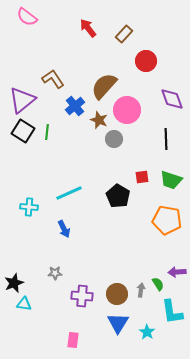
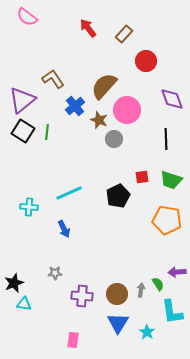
black pentagon: rotated 15 degrees clockwise
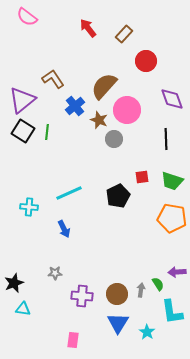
green trapezoid: moved 1 px right, 1 px down
orange pentagon: moved 5 px right, 2 px up
cyan triangle: moved 1 px left, 5 px down
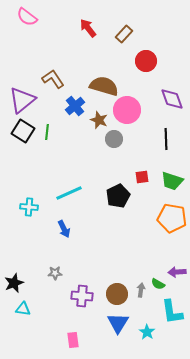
brown semicircle: rotated 64 degrees clockwise
green semicircle: rotated 152 degrees clockwise
pink rectangle: rotated 14 degrees counterclockwise
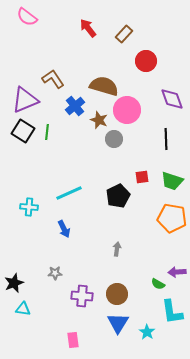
purple triangle: moved 3 px right; rotated 16 degrees clockwise
gray arrow: moved 24 px left, 41 px up
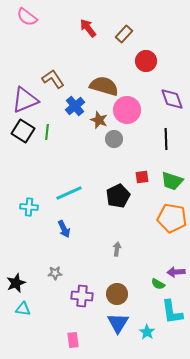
purple arrow: moved 1 px left
black star: moved 2 px right
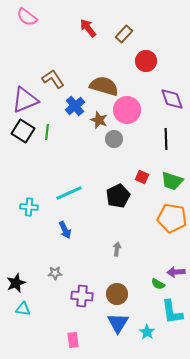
red square: rotated 32 degrees clockwise
blue arrow: moved 1 px right, 1 px down
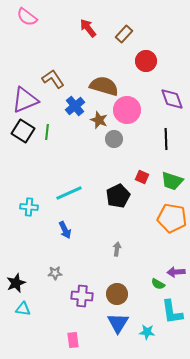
cyan star: rotated 28 degrees counterclockwise
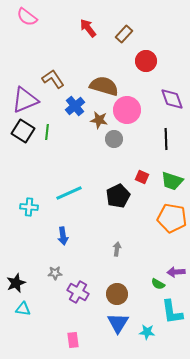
brown star: rotated 12 degrees counterclockwise
blue arrow: moved 2 px left, 6 px down; rotated 18 degrees clockwise
purple cross: moved 4 px left, 4 px up; rotated 25 degrees clockwise
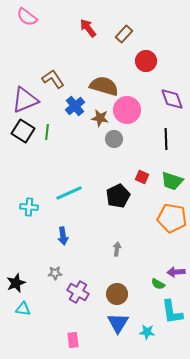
brown star: moved 1 px right, 2 px up
